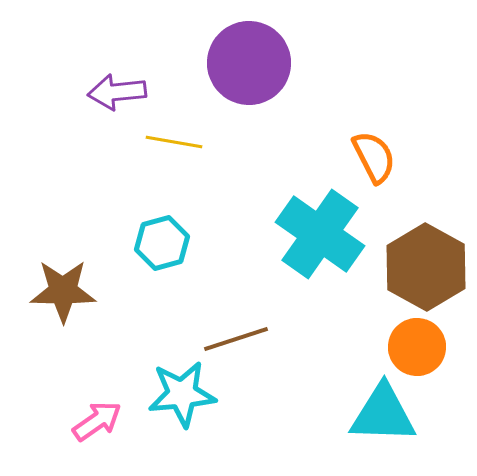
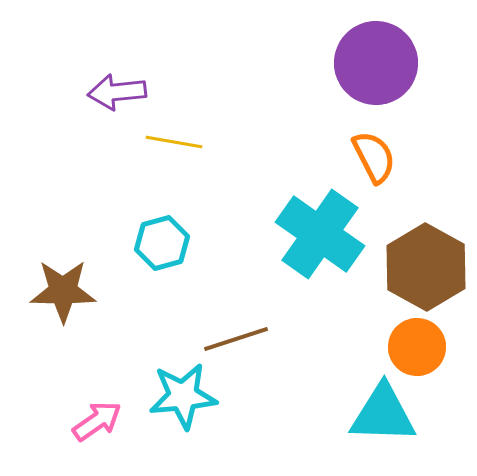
purple circle: moved 127 px right
cyan star: moved 1 px right, 2 px down
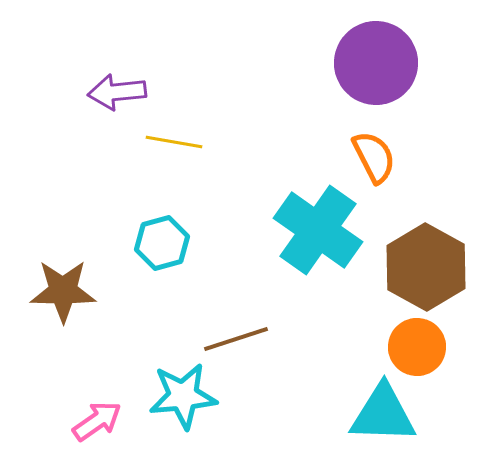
cyan cross: moved 2 px left, 4 px up
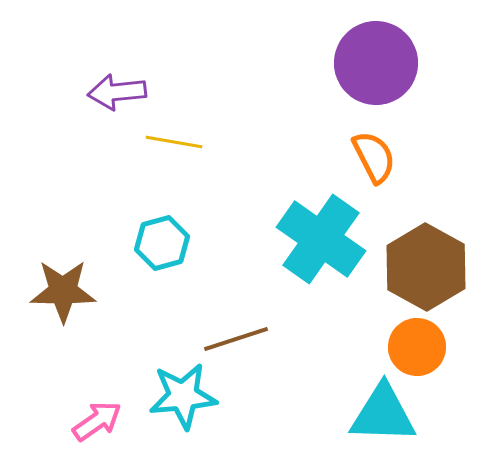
cyan cross: moved 3 px right, 9 px down
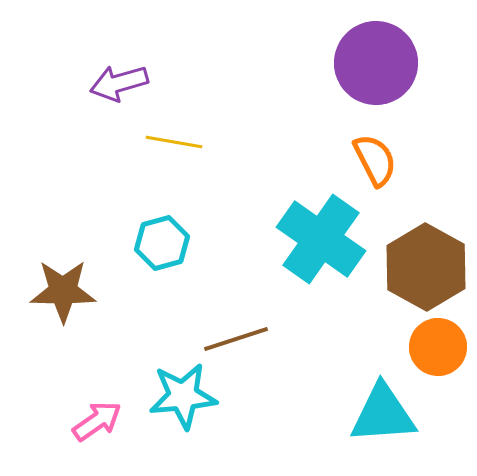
purple arrow: moved 2 px right, 9 px up; rotated 10 degrees counterclockwise
orange semicircle: moved 1 px right, 3 px down
orange circle: moved 21 px right
cyan triangle: rotated 6 degrees counterclockwise
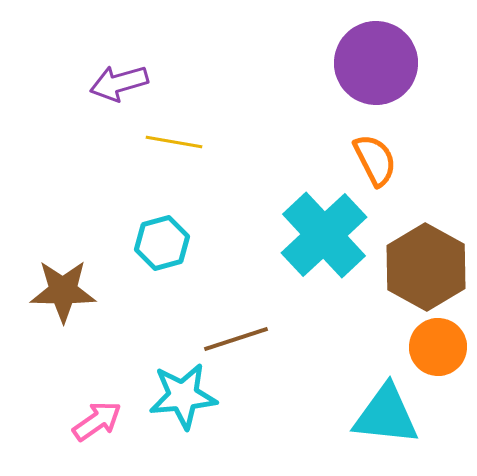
cyan cross: moved 3 px right, 4 px up; rotated 12 degrees clockwise
cyan triangle: moved 3 px right, 1 px down; rotated 10 degrees clockwise
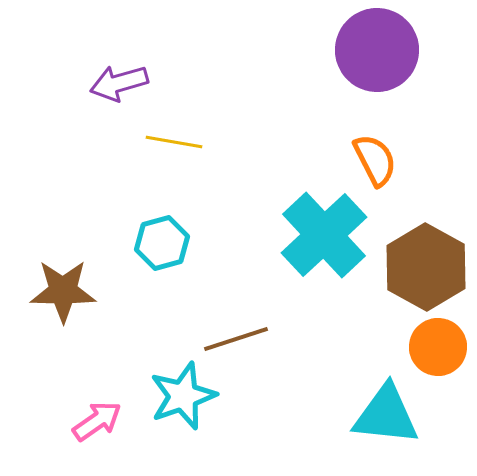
purple circle: moved 1 px right, 13 px up
cyan star: rotated 14 degrees counterclockwise
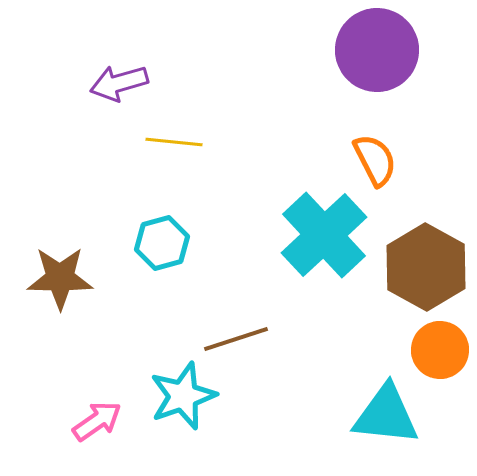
yellow line: rotated 4 degrees counterclockwise
brown star: moved 3 px left, 13 px up
orange circle: moved 2 px right, 3 px down
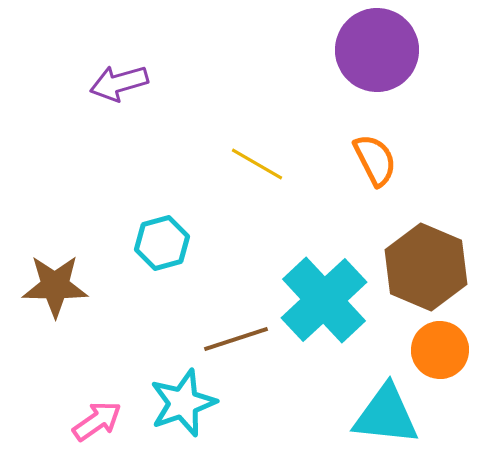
yellow line: moved 83 px right, 22 px down; rotated 24 degrees clockwise
cyan cross: moved 65 px down
brown hexagon: rotated 6 degrees counterclockwise
brown star: moved 5 px left, 8 px down
cyan star: moved 7 px down
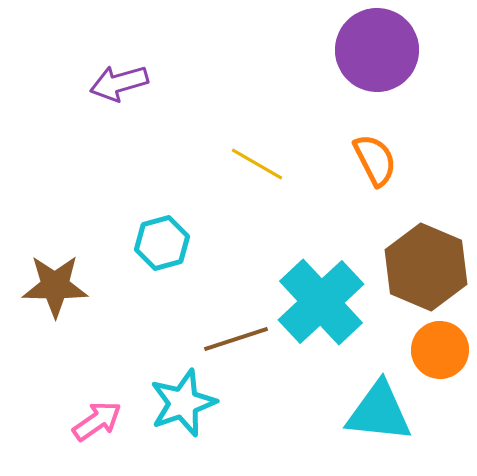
cyan cross: moved 3 px left, 2 px down
cyan triangle: moved 7 px left, 3 px up
